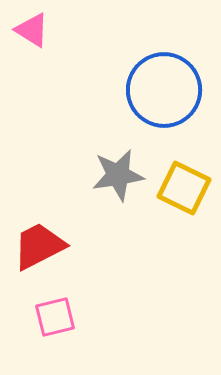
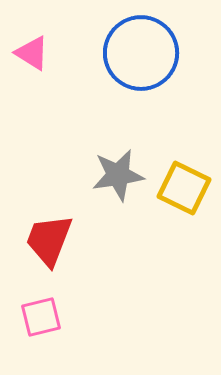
pink triangle: moved 23 px down
blue circle: moved 23 px left, 37 px up
red trapezoid: moved 10 px right, 6 px up; rotated 42 degrees counterclockwise
pink square: moved 14 px left
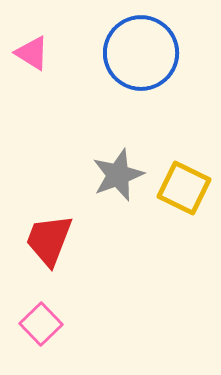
gray star: rotated 12 degrees counterclockwise
pink square: moved 7 px down; rotated 30 degrees counterclockwise
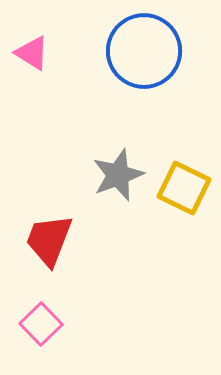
blue circle: moved 3 px right, 2 px up
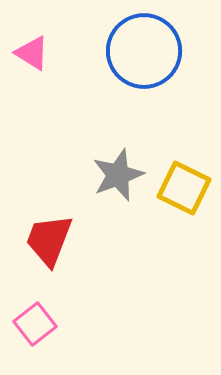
pink square: moved 6 px left; rotated 6 degrees clockwise
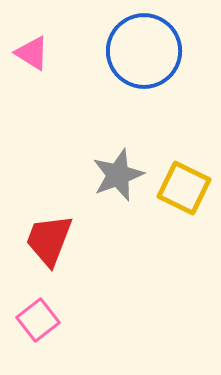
pink square: moved 3 px right, 4 px up
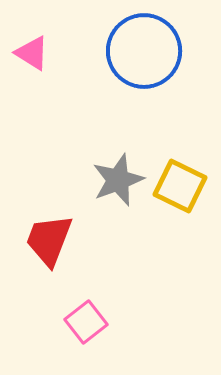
gray star: moved 5 px down
yellow square: moved 4 px left, 2 px up
pink square: moved 48 px right, 2 px down
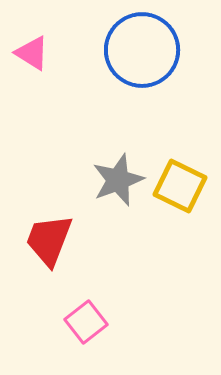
blue circle: moved 2 px left, 1 px up
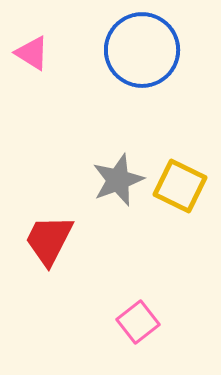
red trapezoid: rotated 6 degrees clockwise
pink square: moved 52 px right
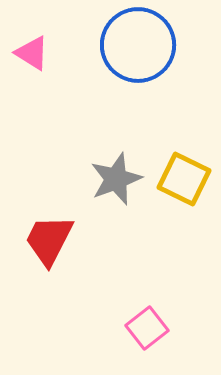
blue circle: moved 4 px left, 5 px up
gray star: moved 2 px left, 1 px up
yellow square: moved 4 px right, 7 px up
pink square: moved 9 px right, 6 px down
